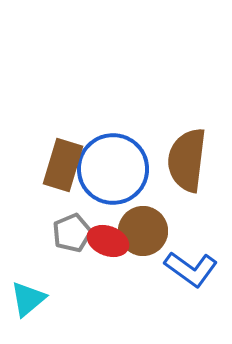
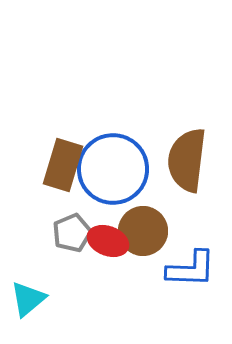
blue L-shape: rotated 34 degrees counterclockwise
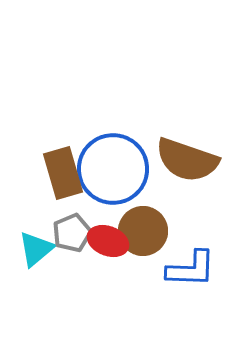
brown semicircle: rotated 78 degrees counterclockwise
brown rectangle: moved 8 px down; rotated 33 degrees counterclockwise
cyan triangle: moved 8 px right, 50 px up
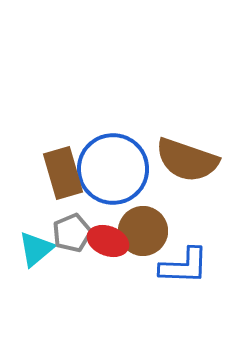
blue L-shape: moved 7 px left, 3 px up
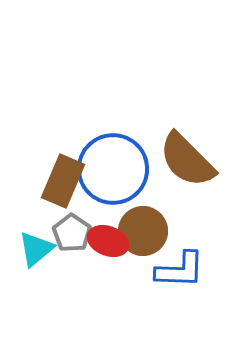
brown semicircle: rotated 26 degrees clockwise
brown rectangle: moved 8 px down; rotated 39 degrees clockwise
gray pentagon: rotated 15 degrees counterclockwise
blue L-shape: moved 4 px left, 4 px down
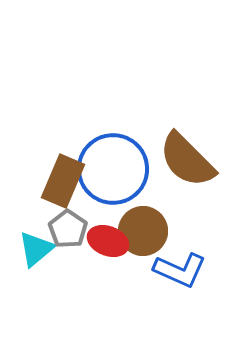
gray pentagon: moved 4 px left, 4 px up
blue L-shape: rotated 22 degrees clockwise
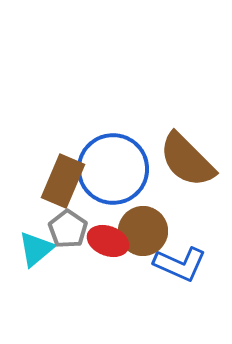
blue L-shape: moved 6 px up
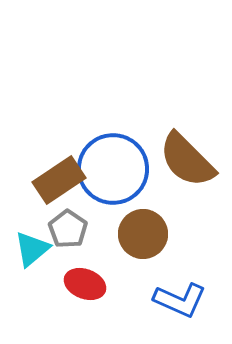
brown rectangle: moved 4 px left, 1 px up; rotated 33 degrees clockwise
brown circle: moved 3 px down
red ellipse: moved 23 px left, 43 px down
cyan triangle: moved 4 px left
blue L-shape: moved 36 px down
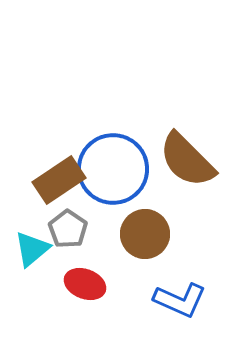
brown circle: moved 2 px right
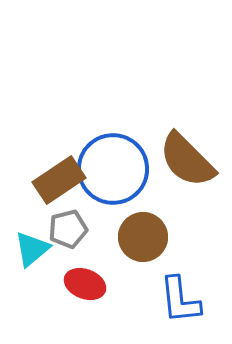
gray pentagon: rotated 24 degrees clockwise
brown circle: moved 2 px left, 3 px down
blue L-shape: rotated 60 degrees clockwise
